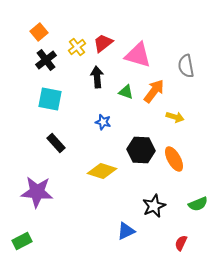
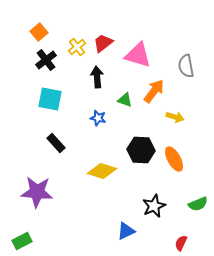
green triangle: moved 1 px left, 8 px down
blue star: moved 5 px left, 4 px up
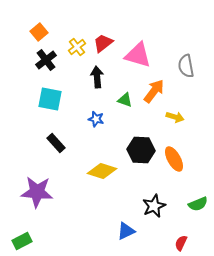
blue star: moved 2 px left, 1 px down
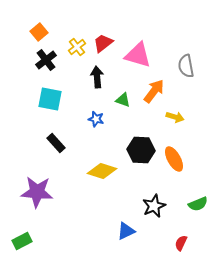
green triangle: moved 2 px left
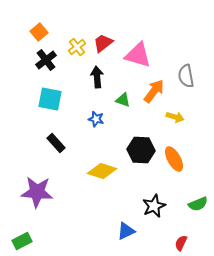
gray semicircle: moved 10 px down
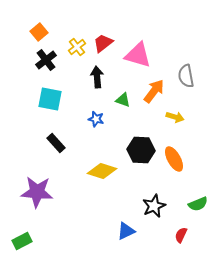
red semicircle: moved 8 px up
